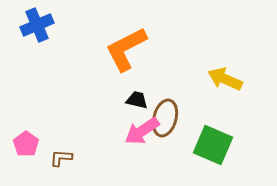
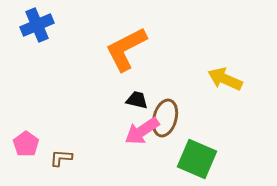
green square: moved 16 px left, 14 px down
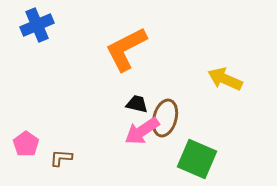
black trapezoid: moved 4 px down
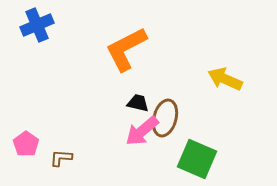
black trapezoid: moved 1 px right, 1 px up
pink arrow: rotated 6 degrees counterclockwise
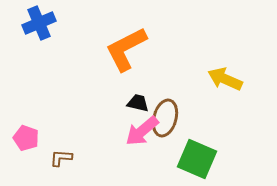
blue cross: moved 2 px right, 2 px up
pink pentagon: moved 6 px up; rotated 15 degrees counterclockwise
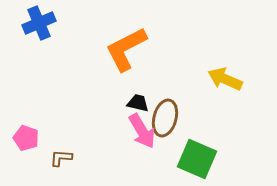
pink arrow: rotated 81 degrees counterclockwise
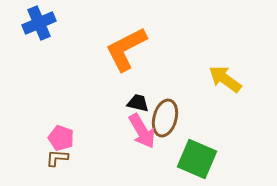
yellow arrow: rotated 12 degrees clockwise
pink pentagon: moved 35 px right
brown L-shape: moved 4 px left
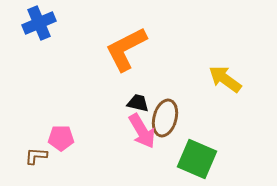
pink pentagon: rotated 20 degrees counterclockwise
brown L-shape: moved 21 px left, 2 px up
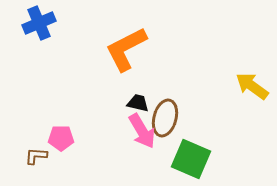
yellow arrow: moved 27 px right, 7 px down
green square: moved 6 px left
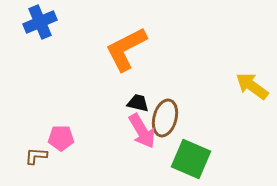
blue cross: moved 1 px right, 1 px up
